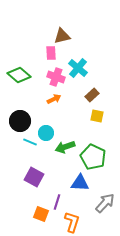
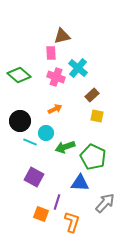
orange arrow: moved 1 px right, 10 px down
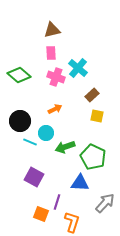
brown triangle: moved 10 px left, 6 px up
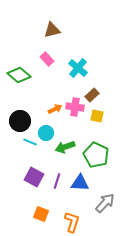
pink rectangle: moved 4 px left, 6 px down; rotated 40 degrees counterclockwise
pink cross: moved 19 px right, 30 px down; rotated 12 degrees counterclockwise
green pentagon: moved 3 px right, 2 px up
purple line: moved 21 px up
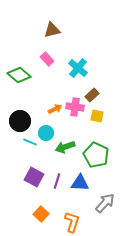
orange square: rotated 21 degrees clockwise
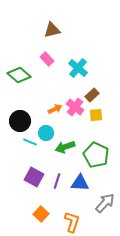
pink cross: rotated 30 degrees clockwise
yellow square: moved 1 px left, 1 px up; rotated 16 degrees counterclockwise
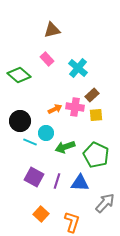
pink cross: rotated 30 degrees counterclockwise
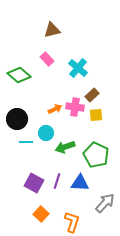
black circle: moved 3 px left, 2 px up
cyan line: moved 4 px left; rotated 24 degrees counterclockwise
purple square: moved 6 px down
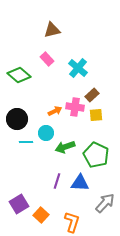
orange arrow: moved 2 px down
purple square: moved 15 px left, 21 px down; rotated 30 degrees clockwise
orange square: moved 1 px down
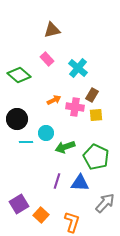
brown rectangle: rotated 16 degrees counterclockwise
orange arrow: moved 1 px left, 11 px up
green pentagon: moved 2 px down
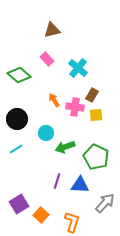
orange arrow: rotated 96 degrees counterclockwise
cyan line: moved 10 px left, 7 px down; rotated 32 degrees counterclockwise
blue triangle: moved 2 px down
